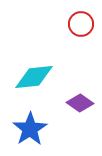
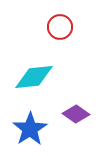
red circle: moved 21 px left, 3 px down
purple diamond: moved 4 px left, 11 px down
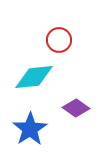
red circle: moved 1 px left, 13 px down
purple diamond: moved 6 px up
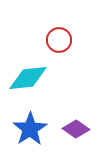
cyan diamond: moved 6 px left, 1 px down
purple diamond: moved 21 px down
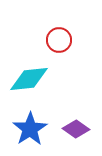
cyan diamond: moved 1 px right, 1 px down
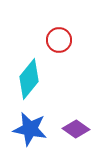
cyan diamond: rotated 45 degrees counterclockwise
blue star: rotated 28 degrees counterclockwise
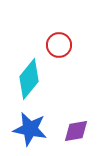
red circle: moved 5 px down
purple diamond: moved 2 px down; rotated 44 degrees counterclockwise
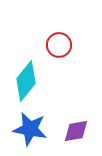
cyan diamond: moved 3 px left, 2 px down
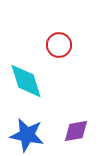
cyan diamond: rotated 57 degrees counterclockwise
blue star: moved 3 px left, 6 px down
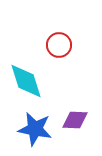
purple diamond: moved 1 px left, 11 px up; rotated 12 degrees clockwise
blue star: moved 8 px right, 6 px up
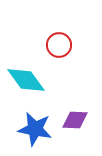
cyan diamond: moved 1 px up; rotated 18 degrees counterclockwise
